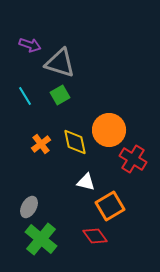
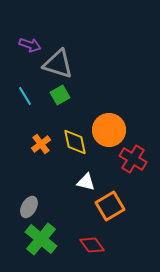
gray triangle: moved 2 px left, 1 px down
red diamond: moved 3 px left, 9 px down
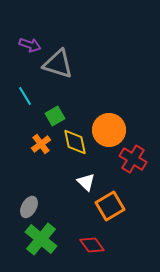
green square: moved 5 px left, 21 px down
white triangle: rotated 30 degrees clockwise
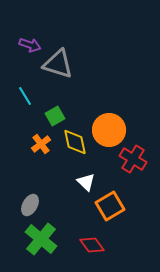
gray ellipse: moved 1 px right, 2 px up
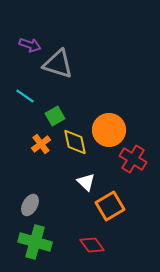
cyan line: rotated 24 degrees counterclockwise
green cross: moved 6 px left, 3 px down; rotated 24 degrees counterclockwise
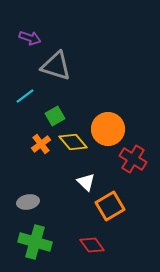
purple arrow: moved 7 px up
gray triangle: moved 2 px left, 2 px down
cyan line: rotated 72 degrees counterclockwise
orange circle: moved 1 px left, 1 px up
yellow diamond: moved 2 px left; rotated 28 degrees counterclockwise
gray ellipse: moved 2 px left, 3 px up; rotated 50 degrees clockwise
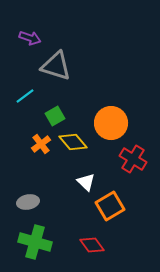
orange circle: moved 3 px right, 6 px up
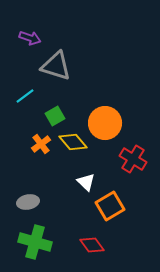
orange circle: moved 6 px left
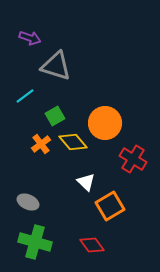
gray ellipse: rotated 35 degrees clockwise
